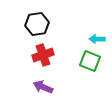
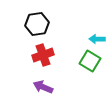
green square: rotated 10 degrees clockwise
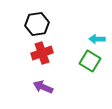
red cross: moved 1 px left, 2 px up
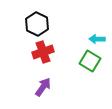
black hexagon: rotated 25 degrees counterclockwise
red cross: moved 1 px right, 1 px up
purple arrow: rotated 102 degrees clockwise
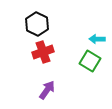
purple arrow: moved 4 px right, 3 px down
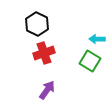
red cross: moved 1 px right, 1 px down
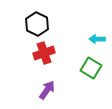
green square: moved 1 px right, 7 px down
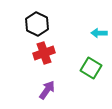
cyan arrow: moved 2 px right, 6 px up
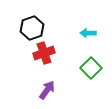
black hexagon: moved 5 px left, 4 px down; rotated 15 degrees clockwise
cyan arrow: moved 11 px left
green square: rotated 15 degrees clockwise
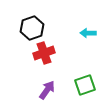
green square: moved 6 px left, 17 px down; rotated 25 degrees clockwise
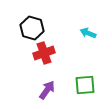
black hexagon: rotated 25 degrees counterclockwise
cyan arrow: rotated 21 degrees clockwise
green square: rotated 15 degrees clockwise
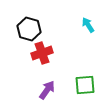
black hexagon: moved 3 px left, 1 px down
cyan arrow: moved 8 px up; rotated 35 degrees clockwise
red cross: moved 2 px left
